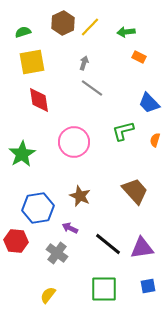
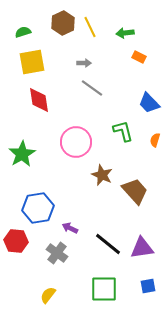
yellow line: rotated 70 degrees counterclockwise
green arrow: moved 1 px left, 1 px down
gray arrow: rotated 72 degrees clockwise
green L-shape: rotated 90 degrees clockwise
pink circle: moved 2 px right
brown star: moved 22 px right, 21 px up
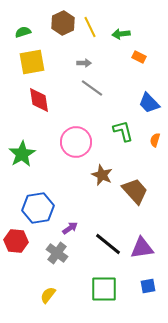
green arrow: moved 4 px left, 1 px down
purple arrow: rotated 119 degrees clockwise
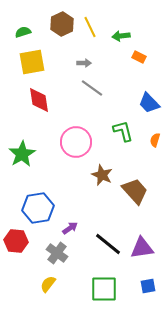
brown hexagon: moved 1 px left, 1 px down
green arrow: moved 2 px down
yellow semicircle: moved 11 px up
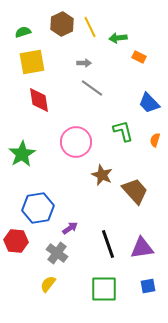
green arrow: moved 3 px left, 2 px down
black line: rotated 32 degrees clockwise
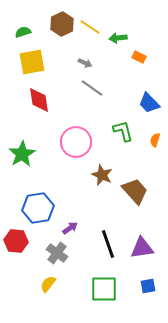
yellow line: rotated 30 degrees counterclockwise
gray arrow: moved 1 px right; rotated 24 degrees clockwise
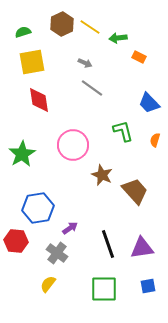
pink circle: moved 3 px left, 3 px down
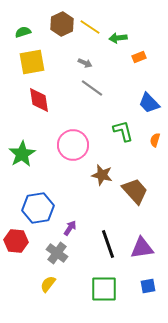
orange rectangle: rotated 48 degrees counterclockwise
brown star: rotated 10 degrees counterclockwise
purple arrow: rotated 21 degrees counterclockwise
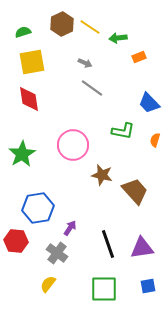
red diamond: moved 10 px left, 1 px up
green L-shape: rotated 115 degrees clockwise
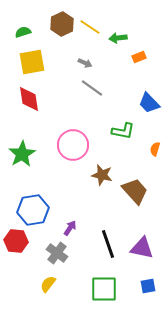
orange semicircle: moved 9 px down
blue hexagon: moved 5 px left, 2 px down
purple triangle: rotated 20 degrees clockwise
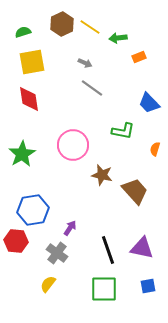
black line: moved 6 px down
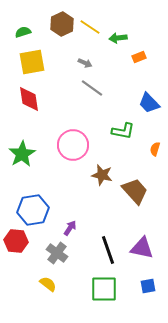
yellow semicircle: rotated 90 degrees clockwise
